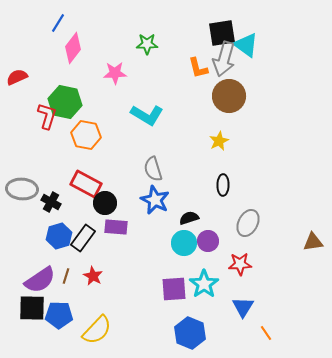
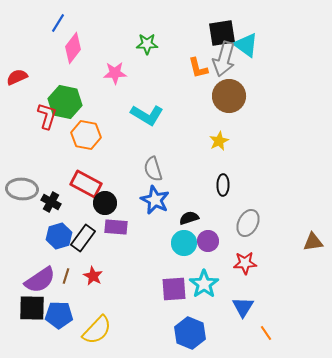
red star at (240, 264): moved 5 px right, 1 px up
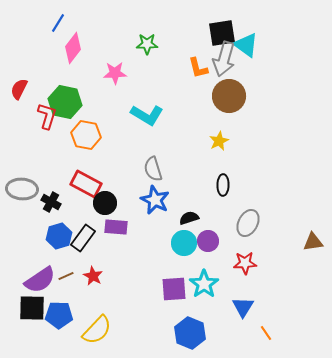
red semicircle at (17, 77): moved 2 px right, 12 px down; rotated 40 degrees counterclockwise
brown line at (66, 276): rotated 49 degrees clockwise
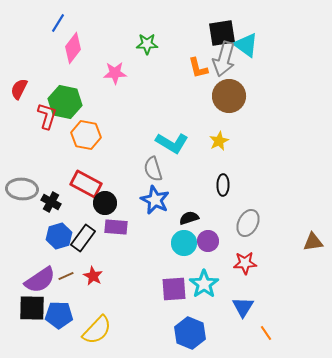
cyan L-shape at (147, 115): moved 25 px right, 28 px down
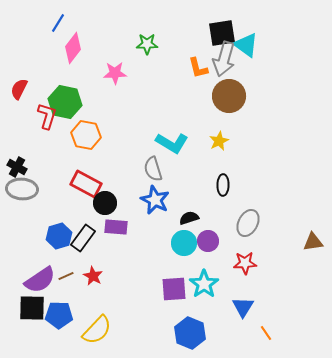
black cross at (51, 202): moved 34 px left, 35 px up
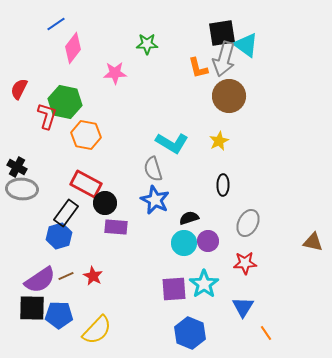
blue line at (58, 23): moved 2 px left, 1 px down; rotated 24 degrees clockwise
black rectangle at (83, 238): moved 17 px left, 25 px up
brown triangle at (313, 242): rotated 20 degrees clockwise
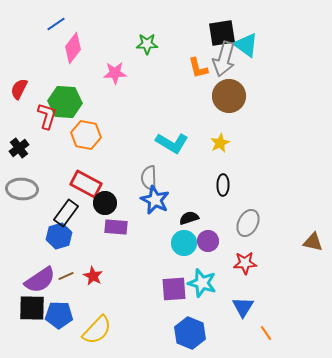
green hexagon at (65, 102): rotated 8 degrees counterclockwise
yellow star at (219, 141): moved 1 px right, 2 px down
black cross at (17, 167): moved 2 px right, 19 px up; rotated 24 degrees clockwise
gray semicircle at (153, 169): moved 4 px left, 9 px down; rotated 15 degrees clockwise
cyan star at (204, 284): moved 2 px left, 1 px up; rotated 20 degrees counterclockwise
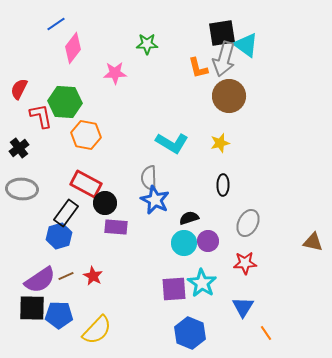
red L-shape at (47, 116): moved 6 px left; rotated 28 degrees counterclockwise
yellow star at (220, 143): rotated 12 degrees clockwise
cyan star at (202, 283): rotated 16 degrees clockwise
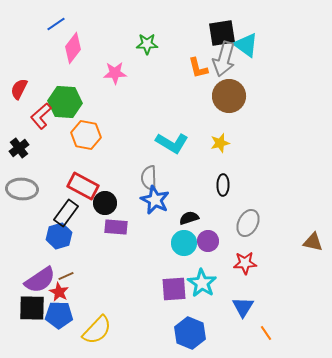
red L-shape at (41, 116): rotated 120 degrees counterclockwise
red rectangle at (86, 184): moved 3 px left, 2 px down
red star at (93, 276): moved 34 px left, 16 px down
